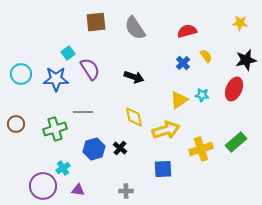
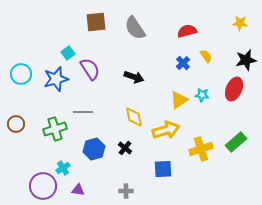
blue star: rotated 15 degrees counterclockwise
black cross: moved 5 px right
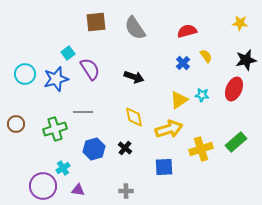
cyan circle: moved 4 px right
yellow arrow: moved 3 px right, 1 px up
blue square: moved 1 px right, 2 px up
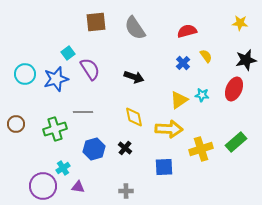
yellow arrow: rotated 20 degrees clockwise
purple triangle: moved 3 px up
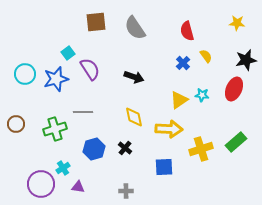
yellow star: moved 3 px left
red semicircle: rotated 90 degrees counterclockwise
purple circle: moved 2 px left, 2 px up
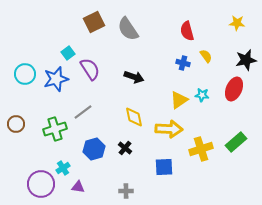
brown square: moved 2 px left; rotated 20 degrees counterclockwise
gray semicircle: moved 7 px left, 1 px down
blue cross: rotated 32 degrees counterclockwise
gray line: rotated 36 degrees counterclockwise
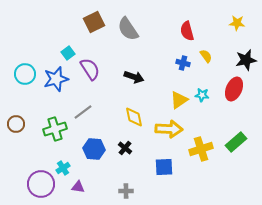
blue hexagon: rotated 20 degrees clockwise
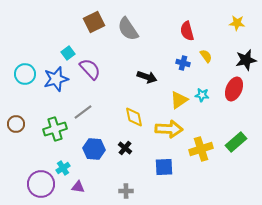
purple semicircle: rotated 10 degrees counterclockwise
black arrow: moved 13 px right
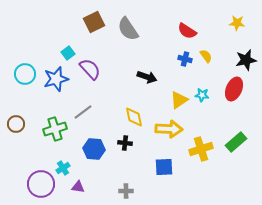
red semicircle: rotated 42 degrees counterclockwise
blue cross: moved 2 px right, 4 px up
black cross: moved 5 px up; rotated 32 degrees counterclockwise
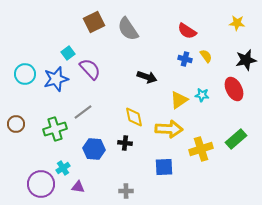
red ellipse: rotated 50 degrees counterclockwise
green rectangle: moved 3 px up
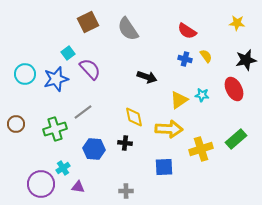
brown square: moved 6 px left
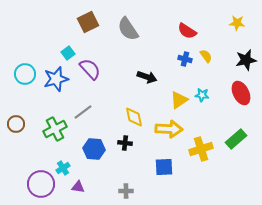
red ellipse: moved 7 px right, 4 px down
green cross: rotated 10 degrees counterclockwise
